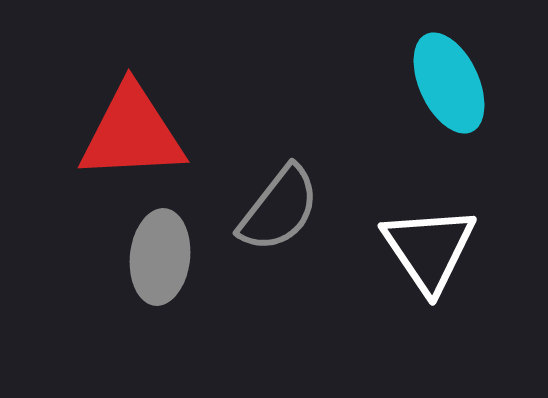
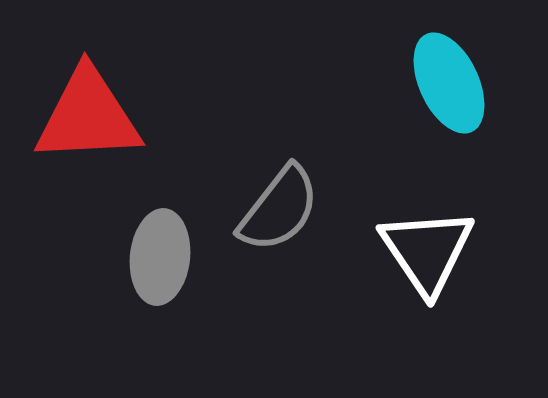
red triangle: moved 44 px left, 17 px up
white triangle: moved 2 px left, 2 px down
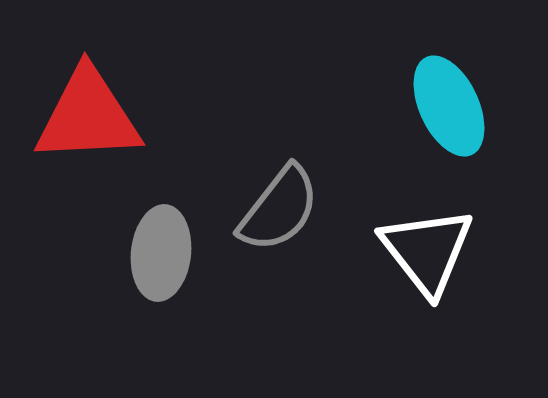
cyan ellipse: moved 23 px down
white triangle: rotated 4 degrees counterclockwise
gray ellipse: moved 1 px right, 4 px up
